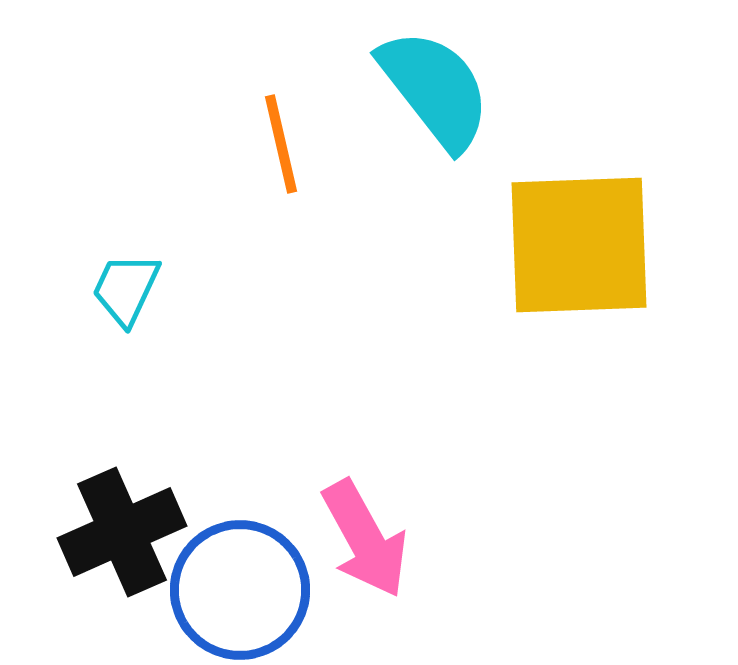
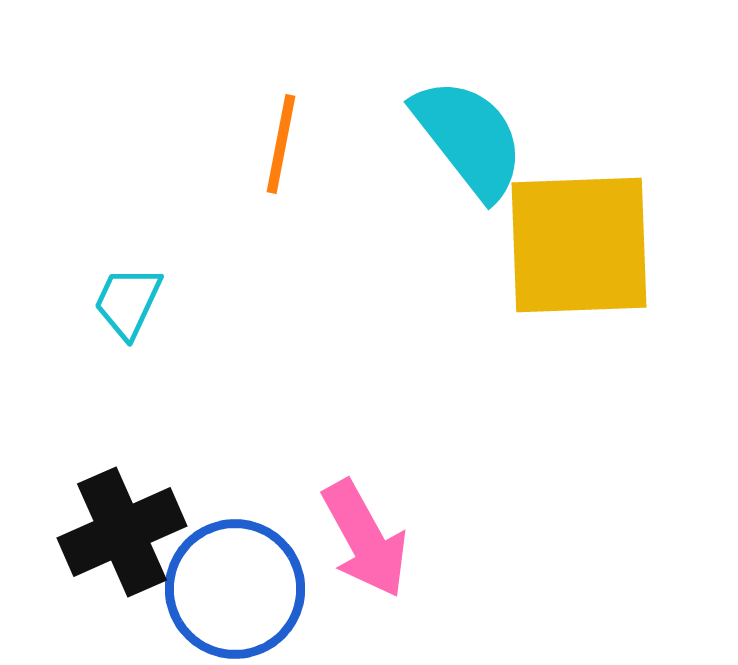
cyan semicircle: moved 34 px right, 49 px down
orange line: rotated 24 degrees clockwise
cyan trapezoid: moved 2 px right, 13 px down
blue circle: moved 5 px left, 1 px up
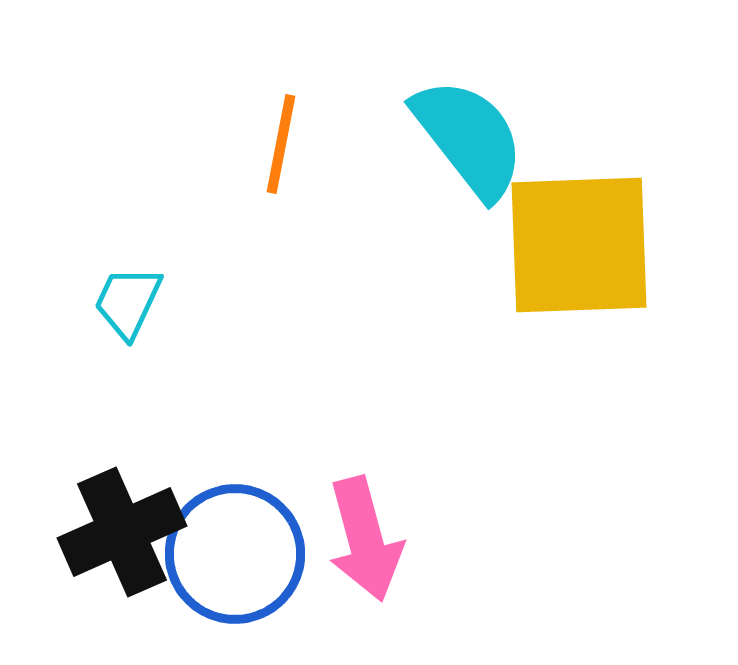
pink arrow: rotated 14 degrees clockwise
blue circle: moved 35 px up
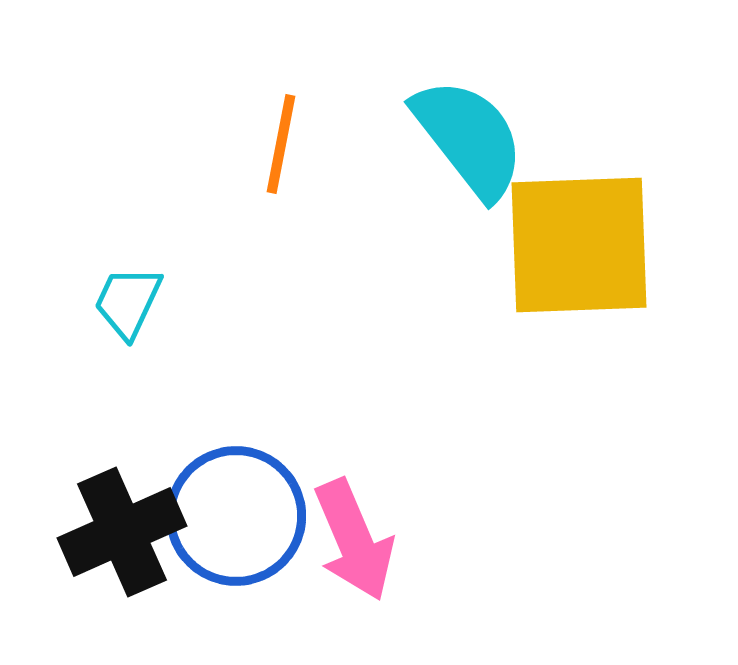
pink arrow: moved 11 px left, 1 px down; rotated 8 degrees counterclockwise
blue circle: moved 1 px right, 38 px up
